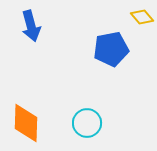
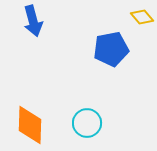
blue arrow: moved 2 px right, 5 px up
orange diamond: moved 4 px right, 2 px down
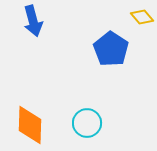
blue pentagon: rotated 28 degrees counterclockwise
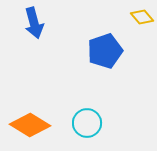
blue arrow: moved 1 px right, 2 px down
blue pentagon: moved 6 px left, 2 px down; rotated 20 degrees clockwise
orange diamond: rotated 60 degrees counterclockwise
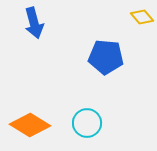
blue pentagon: moved 1 px right, 6 px down; rotated 24 degrees clockwise
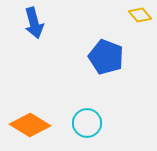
yellow diamond: moved 2 px left, 2 px up
blue pentagon: rotated 16 degrees clockwise
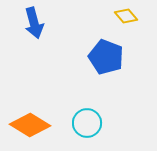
yellow diamond: moved 14 px left, 1 px down
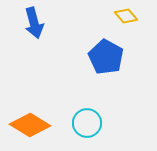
blue pentagon: rotated 8 degrees clockwise
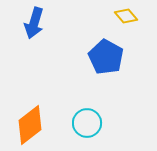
blue arrow: rotated 32 degrees clockwise
orange diamond: rotated 69 degrees counterclockwise
